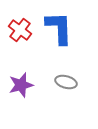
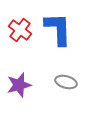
blue L-shape: moved 1 px left, 1 px down
purple star: moved 2 px left
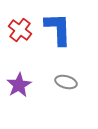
purple star: rotated 15 degrees counterclockwise
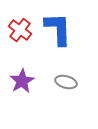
purple star: moved 3 px right, 4 px up
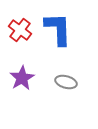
purple star: moved 3 px up
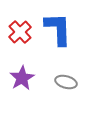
red cross: moved 2 px down; rotated 10 degrees clockwise
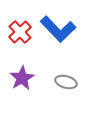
blue L-shape: rotated 138 degrees clockwise
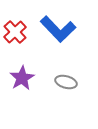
red cross: moved 5 px left
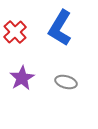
blue L-shape: moved 2 px right, 1 px up; rotated 75 degrees clockwise
